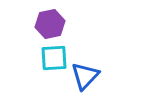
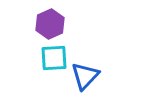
purple hexagon: rotated 12 degrees counterclockwise
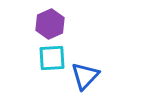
cyan square: moved 2 px left
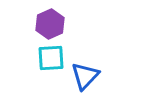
cyan square: moved 1 px left
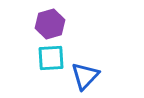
purple hexagon: rotated 8 degrees clockwise
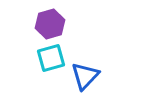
cyan square: rotated 12 degrees counterclockwise
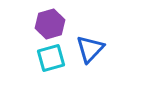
blue triangle: moved 5 px right, 27 px up
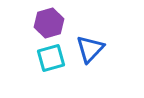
purple hexagon: moved 1 px left, 1 px up
